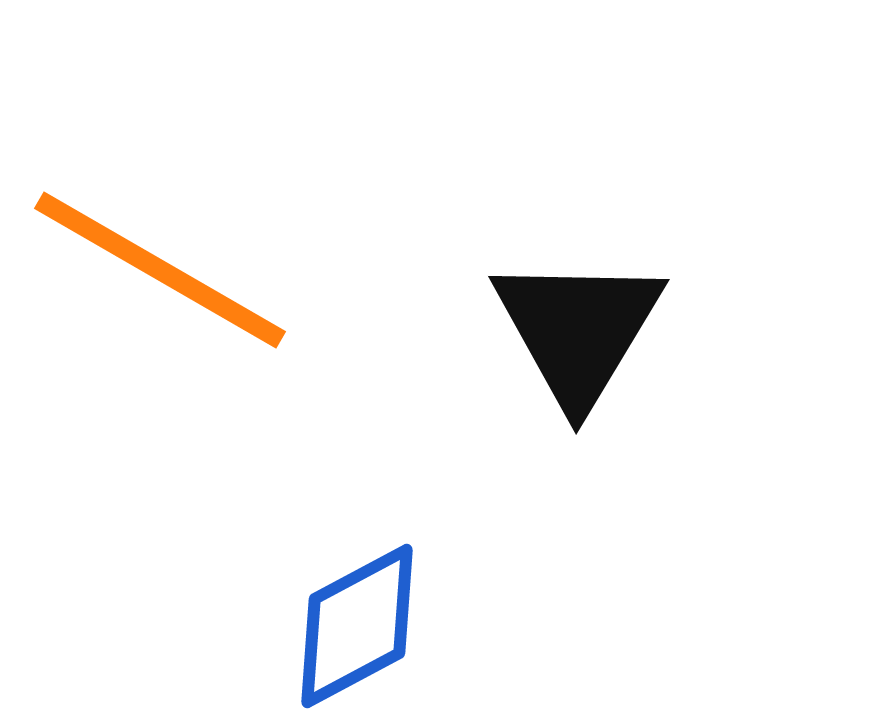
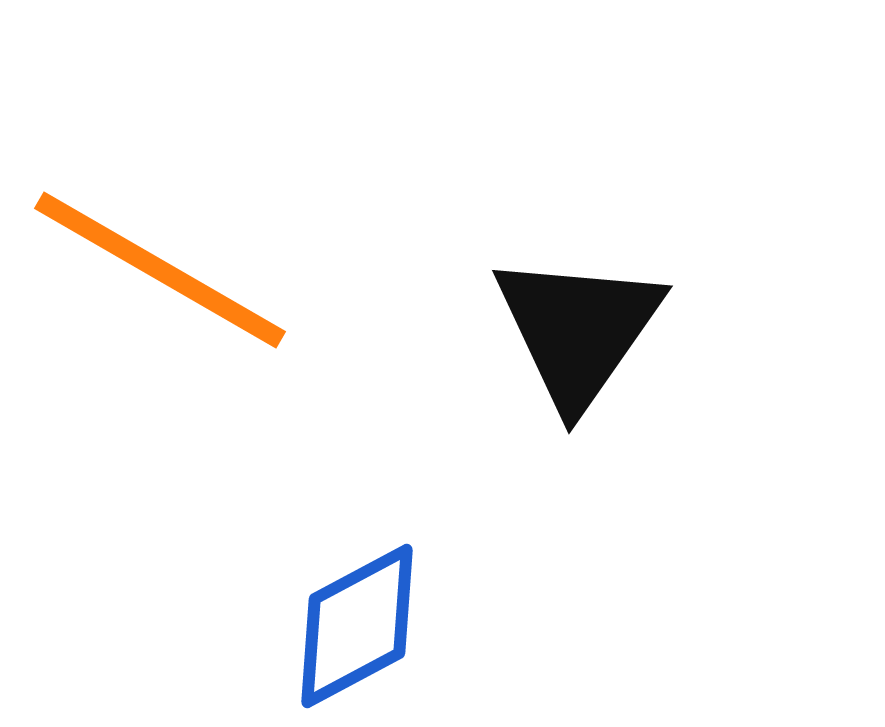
black triangle: rotated 4 degrees clockwise
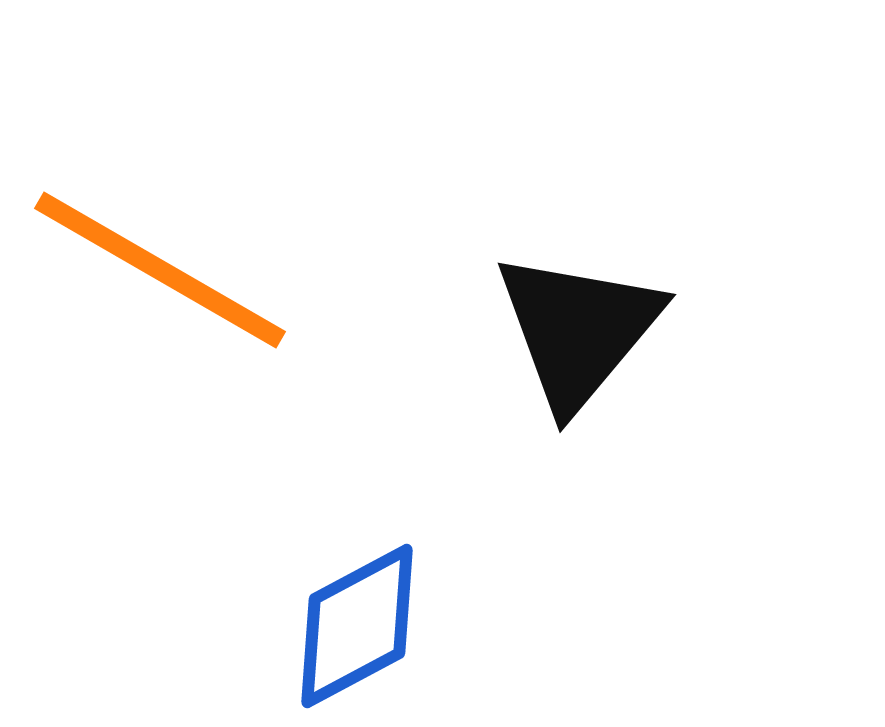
black triangle: rotated 5 degrees clockwise
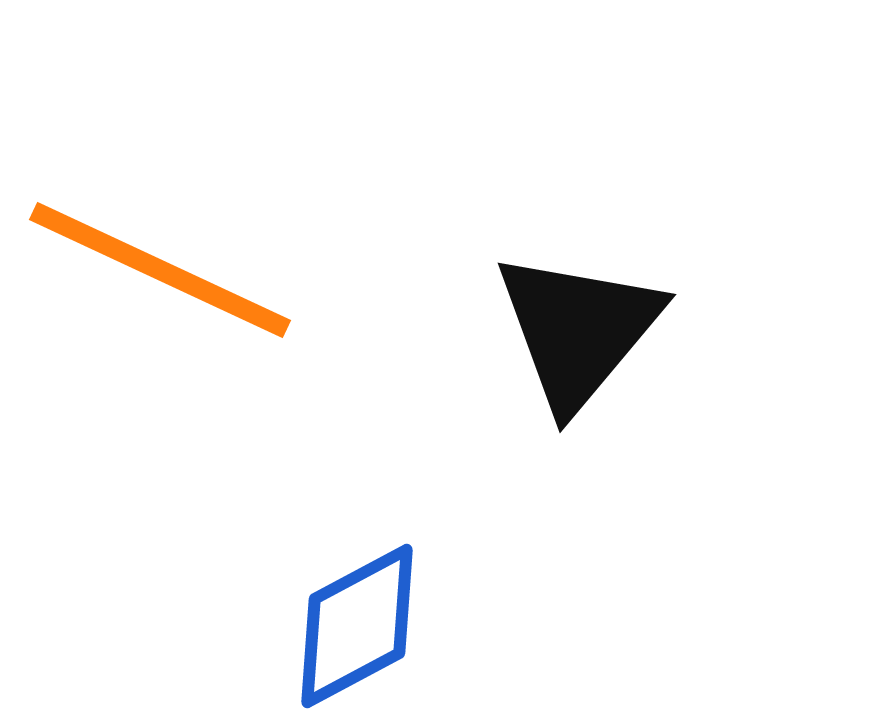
orange line: rotated 5 degrees counterclockwise
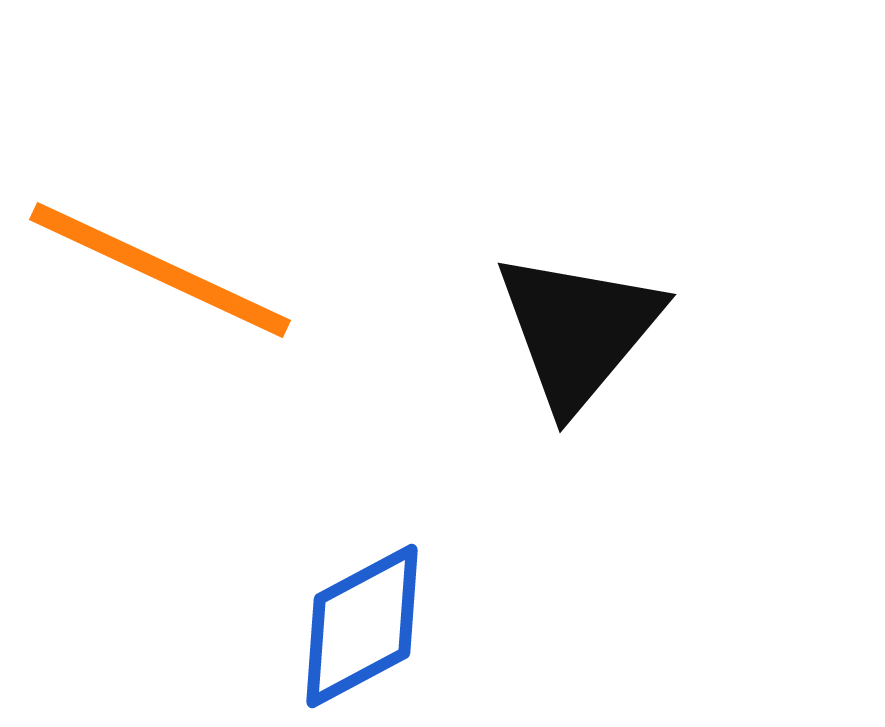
blue diamond: moved 5 px right
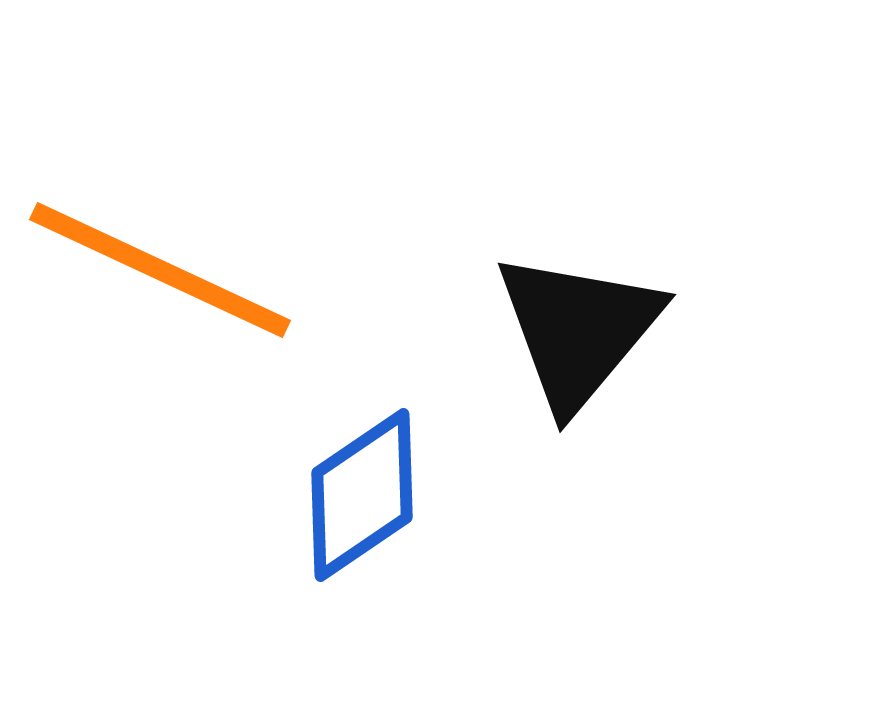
blue diamond: moved 131 px up; rotated 6 degrees counterclockwise
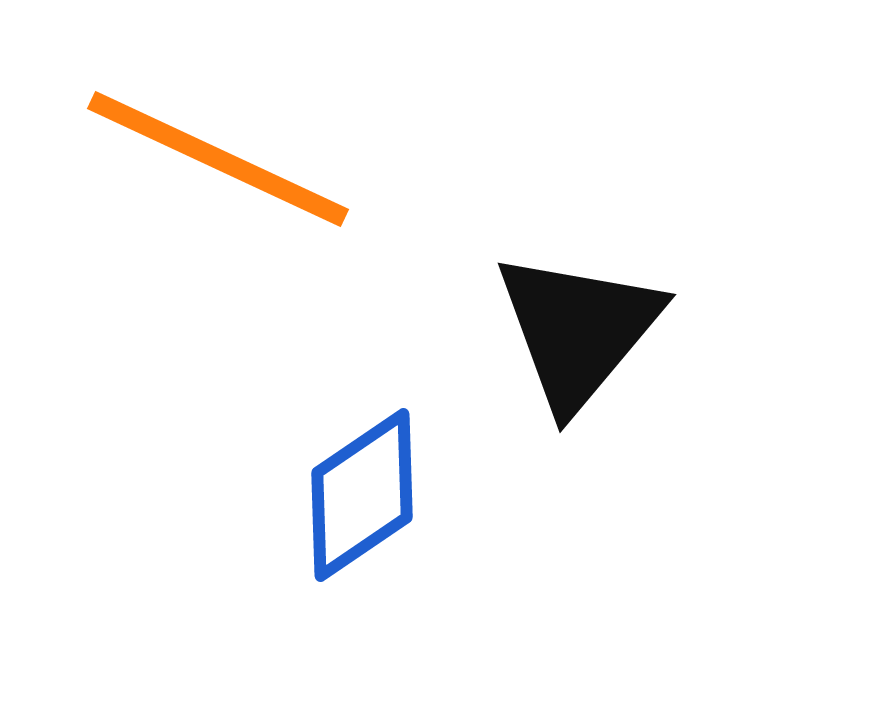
orange line: moved 58 px right, 111 px up
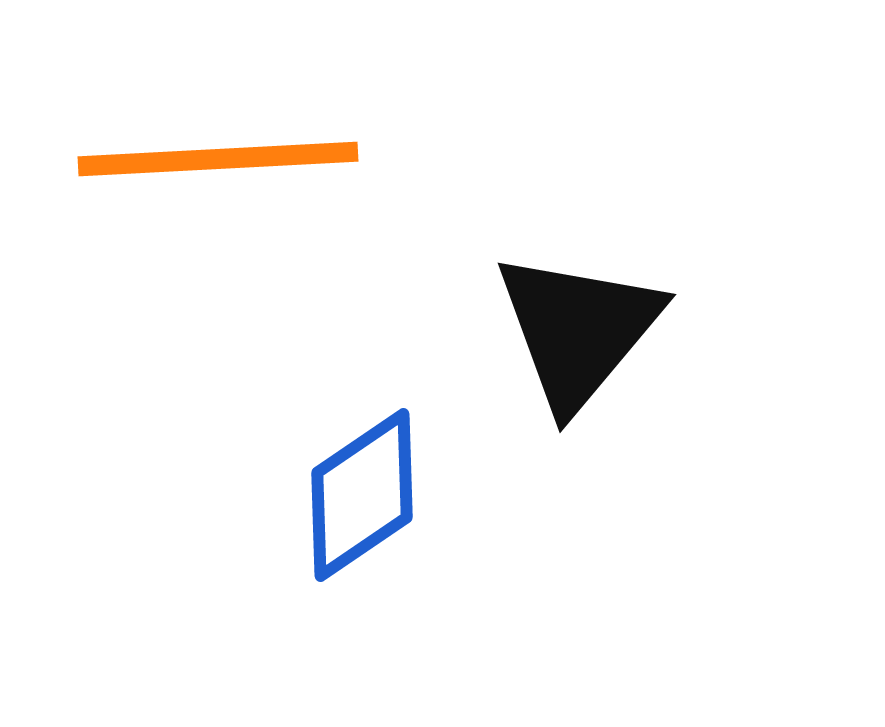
orange line: rotated 28 degrees counterclockwise
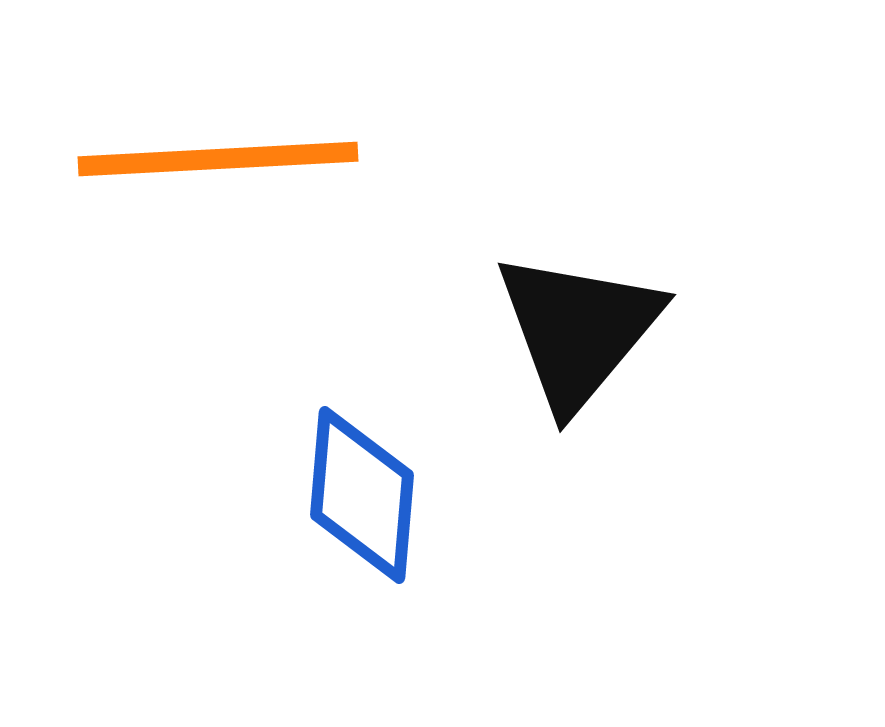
blue diamond: rotated 51 degrees counterclockwise
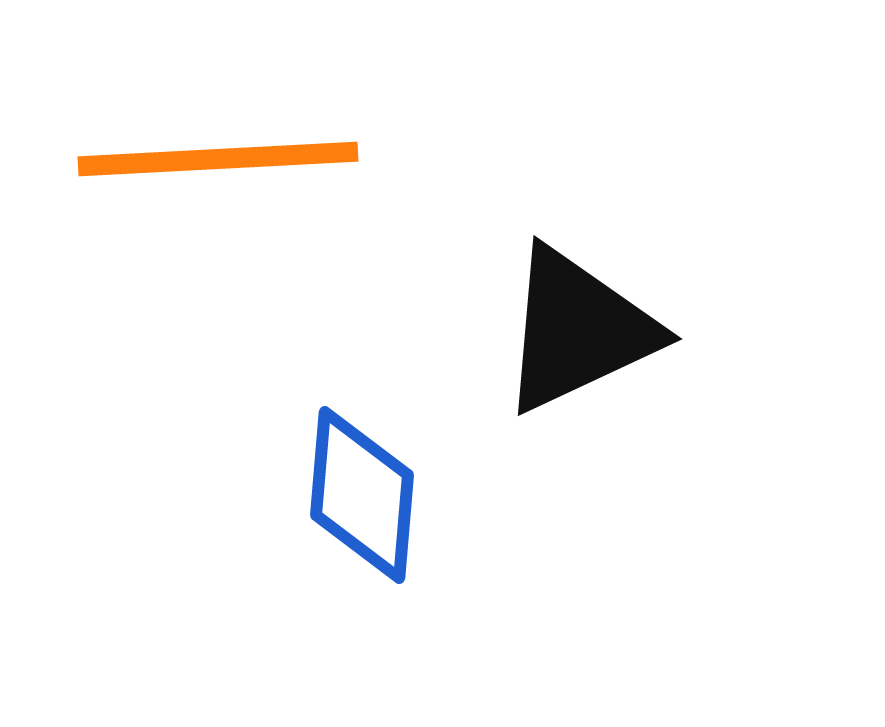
black triangle: rotated 25 degrees clockwise
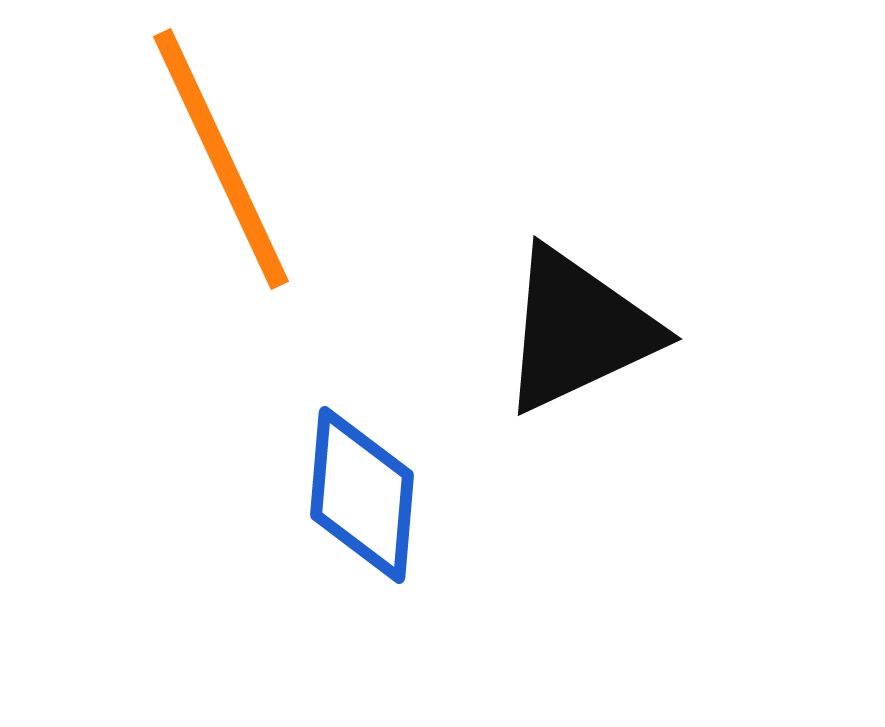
orange line: moved 3 px right; rotated 68 degrees clockwise
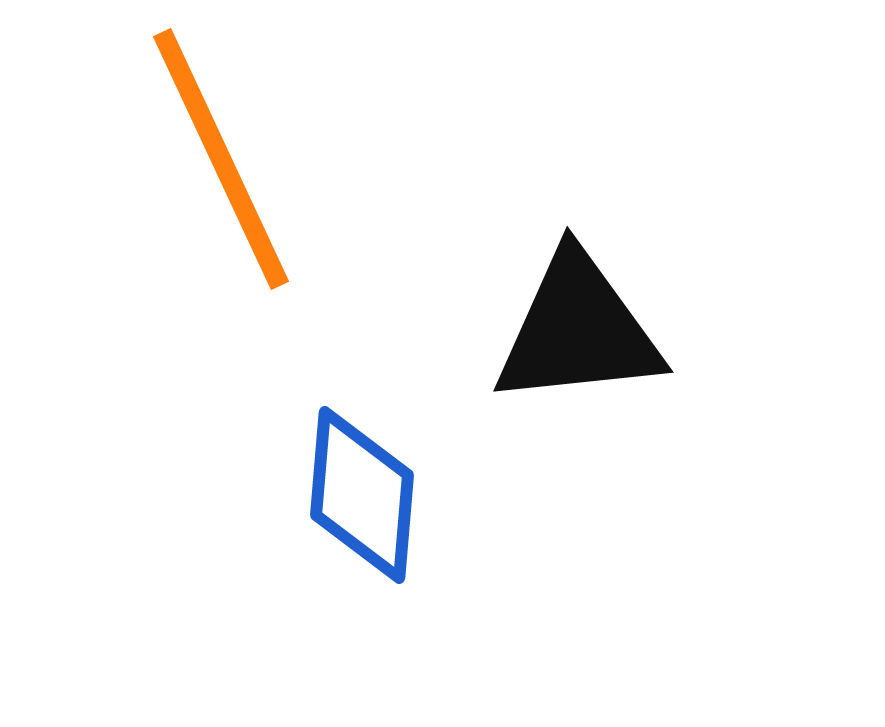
black triangle: rotated 19 degrees clockwise
